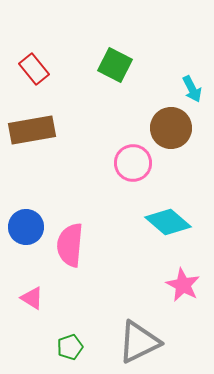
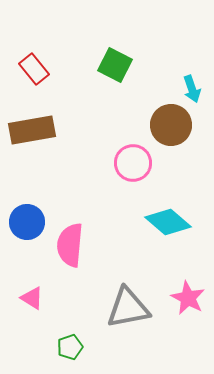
cyan arrow: rotated 8 degrees clockwise
brown circle: moved 3 px up
blue circle: moved 1 px right, 5 px up
pink star: moved 5 px right, 13 px down
gray triangle: moved 11 px left, 34 px up; rotated 15 degrees clockwise
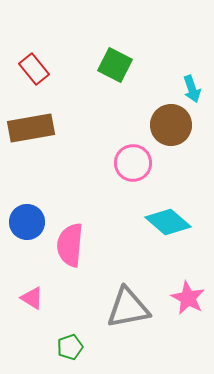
brown rectangle: moved 1 px left, 2 px up
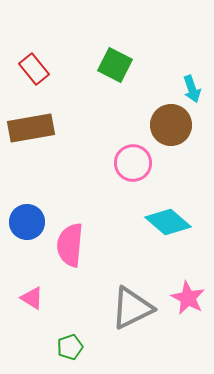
gray triangle: moved 4 px right; rotated 15 degrees counterclockwise
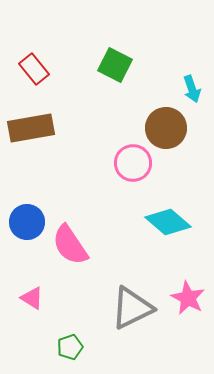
brown circle: moved 5 px left, 3 px down
pink semicircle: rotated 39 degrees counterclockwise
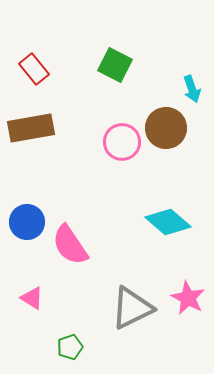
pink circle: moved 11 px left, 21 px up
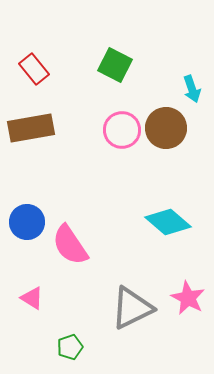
pink circle: moved 12 px up
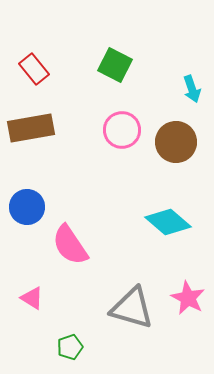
brown circle: moved 10 px right, 14 px down
blue circle: moved 15 px up
gray triangle: rotated 42 degrees clockwise
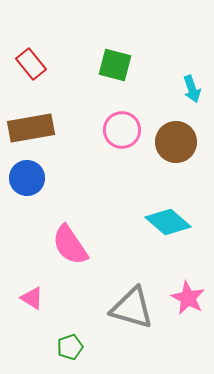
green square: rotated 12 degrees counterclockwise
red rectangle: moved 3 px left, 5 px up
blue circle: moved 29 px up
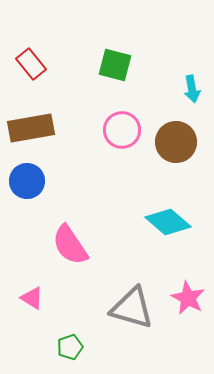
cyan arrow: rotated 8 degrees clockwise
blue circle: moved 3 px down
